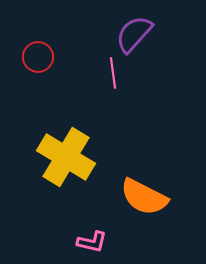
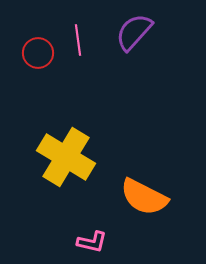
purple semicircle: moved 2 px up
red circle: moved 4 px up
pink line: moved 35 px left, 33 px up
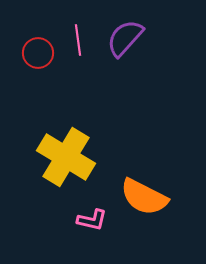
purple semicircle: moved 9 px left, 6 px down
pink L-shape: moved 22 px up
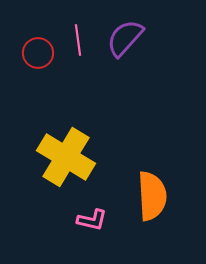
orange semicircle: moved 8 px right, 1 px up; rotated 120 degrees counterclockwise
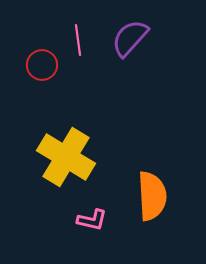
purple semicircle: moved 5 px right
red circle: moved 4 px right, 12 px down
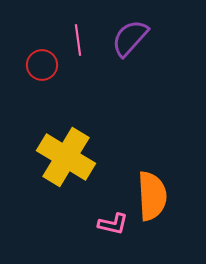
pink L-shape: moved 21 px right, 4 px down
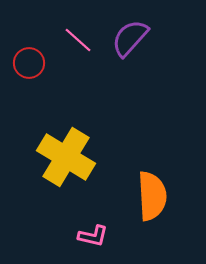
pink line: rotated 40 degrees counterclockwise
red circle: moved 13 px left, 2 px up
pink L-shape: moved 20 px left, 12 px down
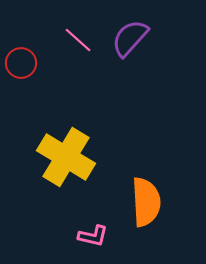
red circle: moved 8 px left
orange semicircle: moved 6 px left, 6 px down
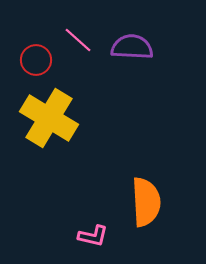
purple semicircle: moved 2 px right, 9 px down; rotated 51 degrees clockwise
red circle: moved 15 px right, 3 px up
yellow cross: moved 17 px left, 39 px up
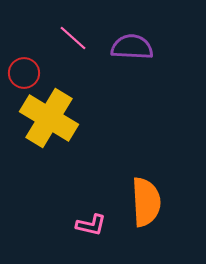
pink line: moved 5 px left, 2 px up
red circle: moved 12 px left, 13 px down
pink L-shape: moved 2 px left, 11 px up
